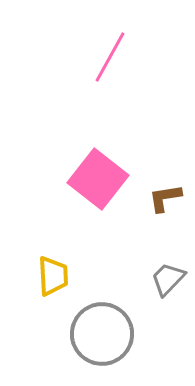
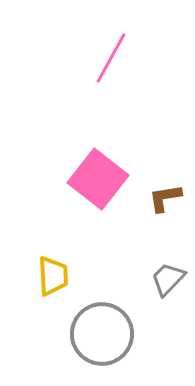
pink line: moved 1 px right, 1 px down
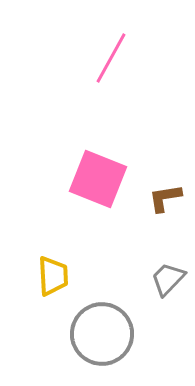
pink square: rotated 16 degrees counterclockwise
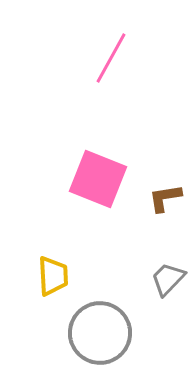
gray circle: moved 2 px left, 1 px up
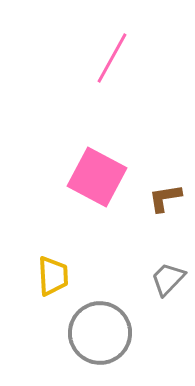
pink line: moved 1 px right
pink square: moved 1 px left, 2 px up; rotated 6 degrees clockwise
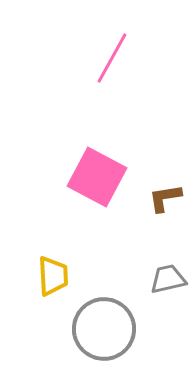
gray trapezoid: rotated 33 degrees clockwise
gray circle: moved 4 px right, 4 px up
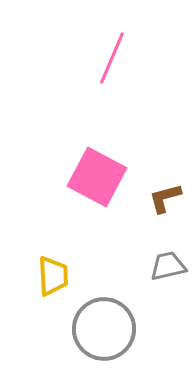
pink line: rotated 6 degrees counterclockwise
brown L-shape: rotated 6 degrees counterclockwise
gray trapezoid: moved 13 px up
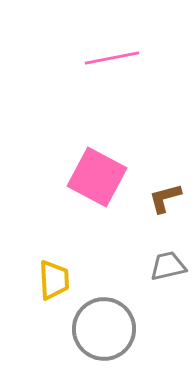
pink line: rotated 56 degrees clockwise
yellow trapezoid: moved 1 px right, 4 px down
